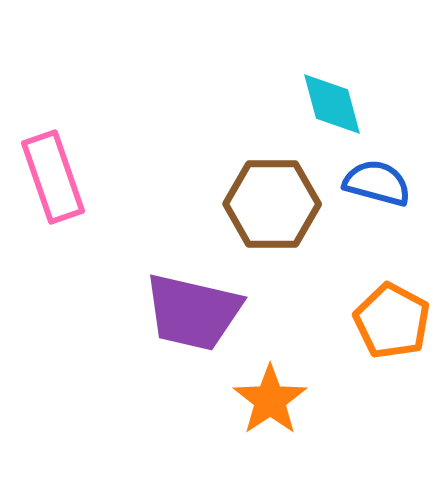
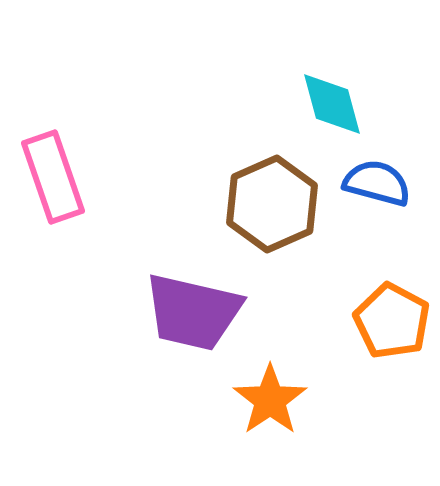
brown hexagon: rotated 24 degrees counterclockwise
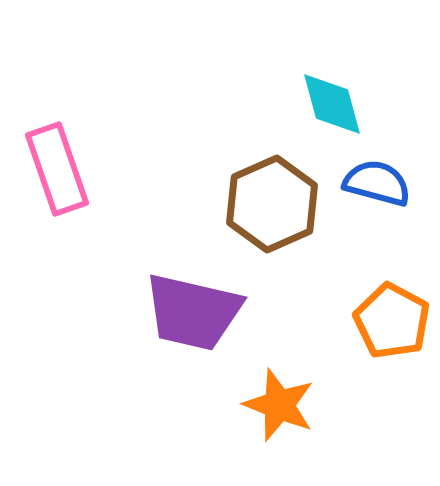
pink rectangle: moved 4 px right, 8 px up
orange star: moved 9 px right, 5 px down; rotated 16 degrees counterclockwise
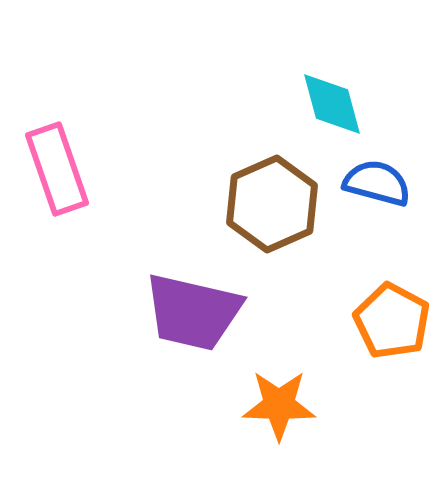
orange star: rotated 20 degrees counterclockwise
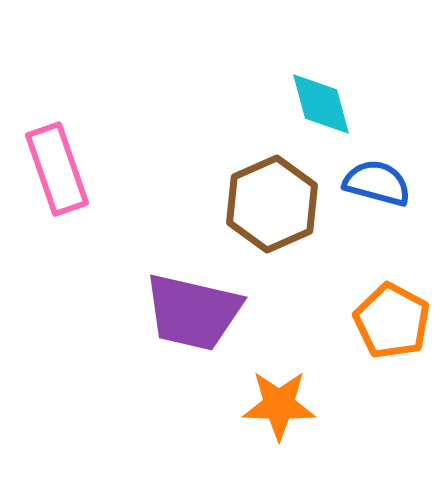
cyan diamond: moved 11 px left
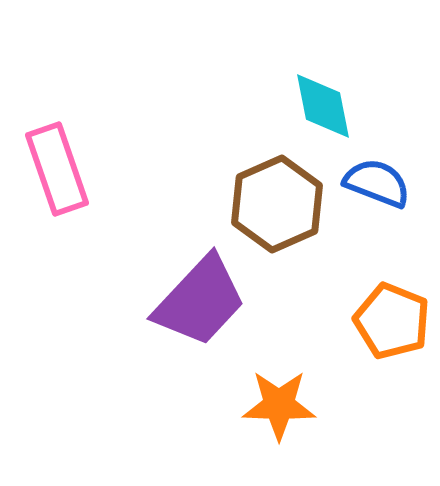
cyan diamond: moved 2 px right, 2 px down; rotated 4 degrees clockwise
blue semicircle: rotated 6 degrees clockwise
brown hexagon: moved 5 px right
purple trapezoid: moved 7 px right, 11 px up; rotated 60 degrees counterclockwise
orange pentagon: rotated 6 degrees counterclockwise
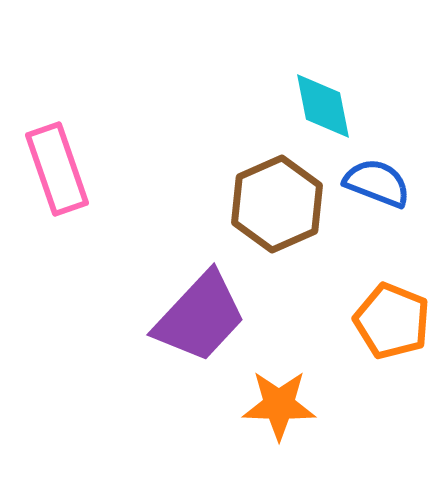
purple trapezoid: moved 16 px down
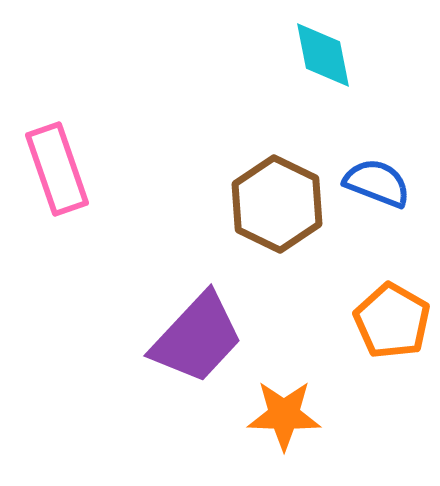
cyan diamond: moved 51 px up
brown hexagon: rotated 10 degrees counterclockwise
purple trapezoid: moved 3 px left, 21 px down
orange pentagon: rotated 8 degrees clockwise
orange star: moved 5 px right, 10 px down
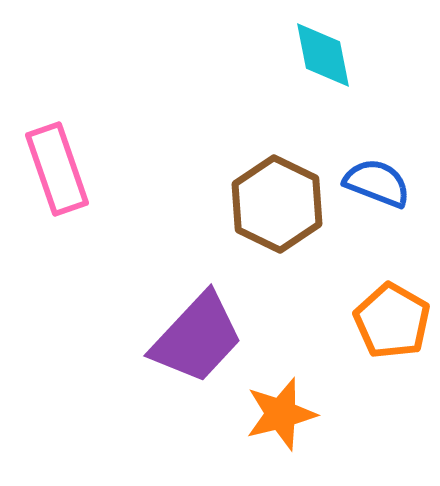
orange star: moved 3 px left, 1 px up; rotated 16 degrees counterclockwise
